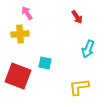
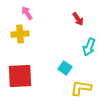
red arrow: moved 1 px right, 2 px down
cyan arrow: moved 1 px right, 2 px up
cyan square: moved 20 px right, 5 px down; rotated 24 degrees clockwise
red square: moved 2 px right; rotated 24 degrees counterclockwise
yellow L-shape: moved 2 px right, 1 px down; rotated 15 degrees clockwise
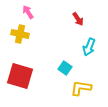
pink arrow: moved 1 px right, 1 px up
yellow cross: rotated 18 degrees clockwise
red square: rotated 20 degrees clockwise
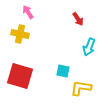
cyan square: moved 2 px left, 3 px down; rotated 24 degrees counterclockwise
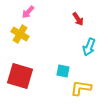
pink arrow: rotated 104 degrees counterclockwise
yellow cross: rotated 18 degrees clockwise
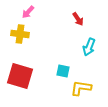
yellow cross: rotated 24 degrees counterclockwise
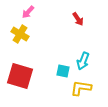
yellow cross: rotated 24 degrees clockwise
cyan arrow: moved 6 px left, 14 px down
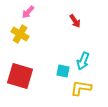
red arrow: moved 3 px left, 2 px down
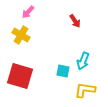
yellow cross: moved 1 px right, 1 px down
yellow L-shape: moved 4 px right, 2 px down
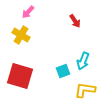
cyan square: rotated 32 degrees counterclockwise
